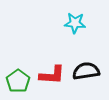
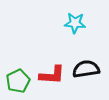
black semicircle: moved 2 px up
green pentagon: rotated 10 degrees clockwise
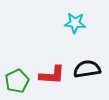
black semicircle: moved 1 px right
green pentagon: moved 1 px left
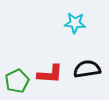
red L-shape: moved 2 px left, 1 px up
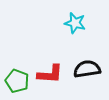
cyan star: rotated 10 degrees clockwise
green pentagon: rotated 25 degrees counterclockwise
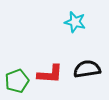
cyan star: moved 1 px up
green pentagon: rotated 30 degrees clockwise
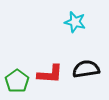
black semicircle: moved 1 px left
green pentagon: rotated 15 degrees counterclockwise
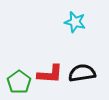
black semicircle: moved 4 px left, 4 px down
green pentagon: moved 2 px right, 1 px down
